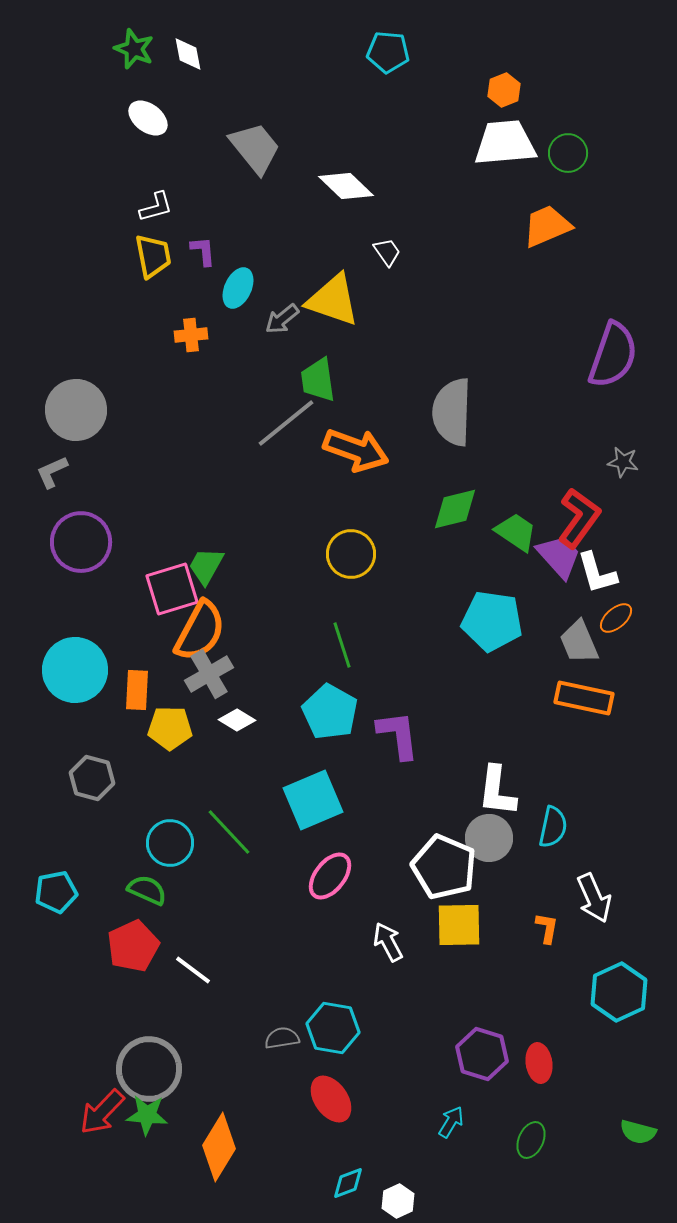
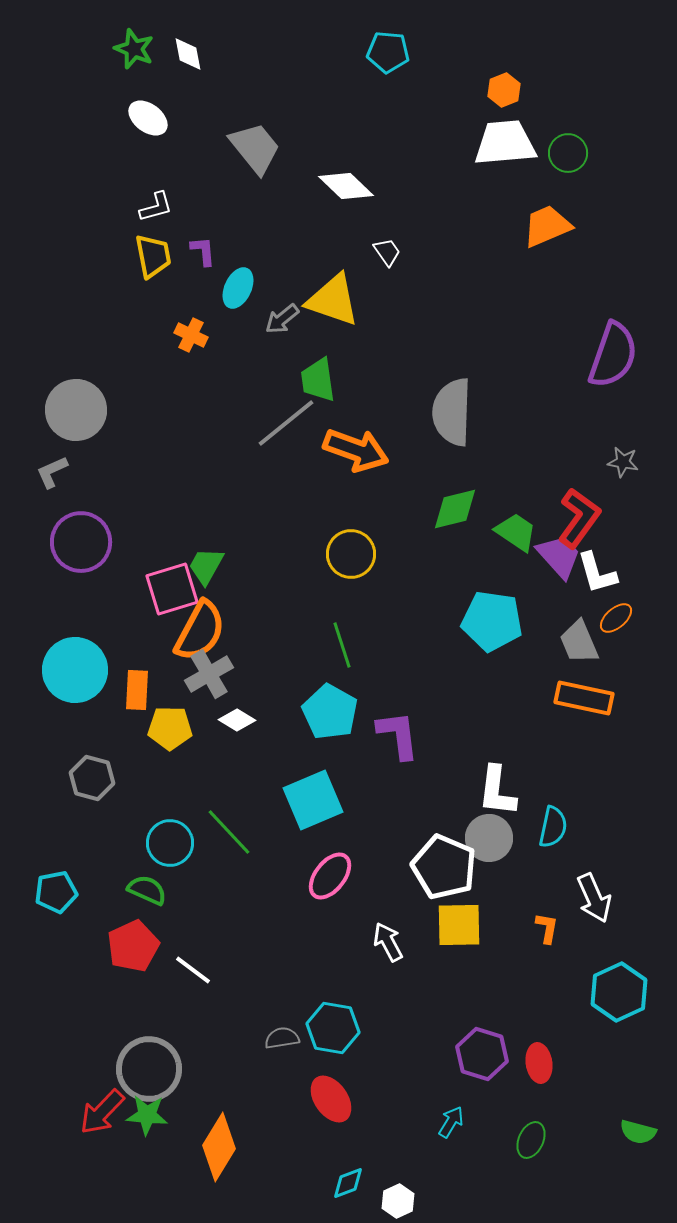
orange cross at (191, 335): rotated 32 degrees clockwise
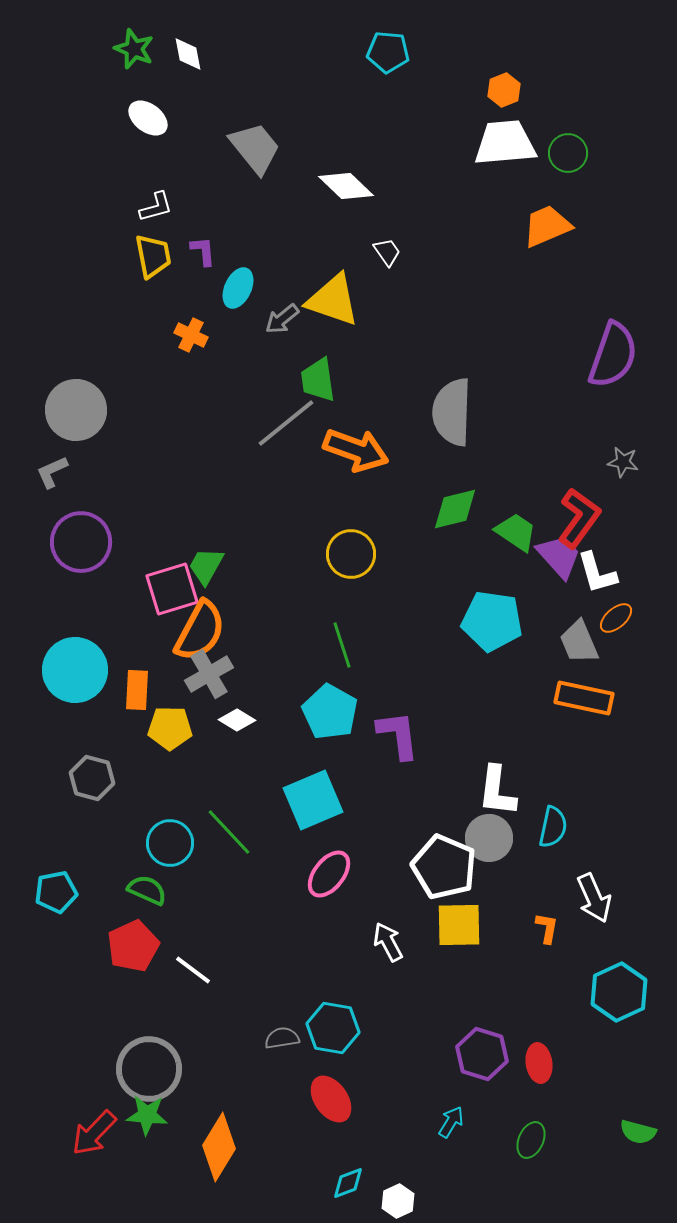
pink ellipse at (330, 876): moved 1 px left, 2 px up
red arrow at (102, 1112): moved 8 px left, 21 px down
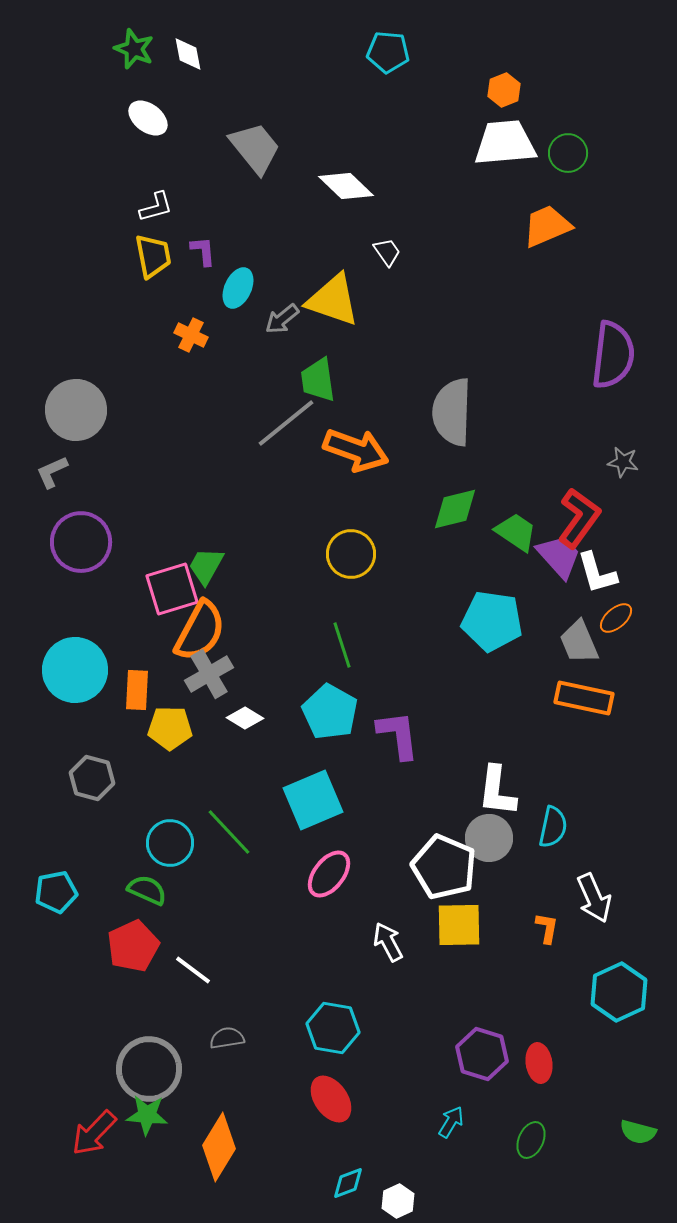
purple semicircle at (613, 355): rotated 12 degrees counterclockwise
white diamond at (237, 720): moved 8 px right, 2 px up
gray semicircle at (282, 1038): moved 55 px left
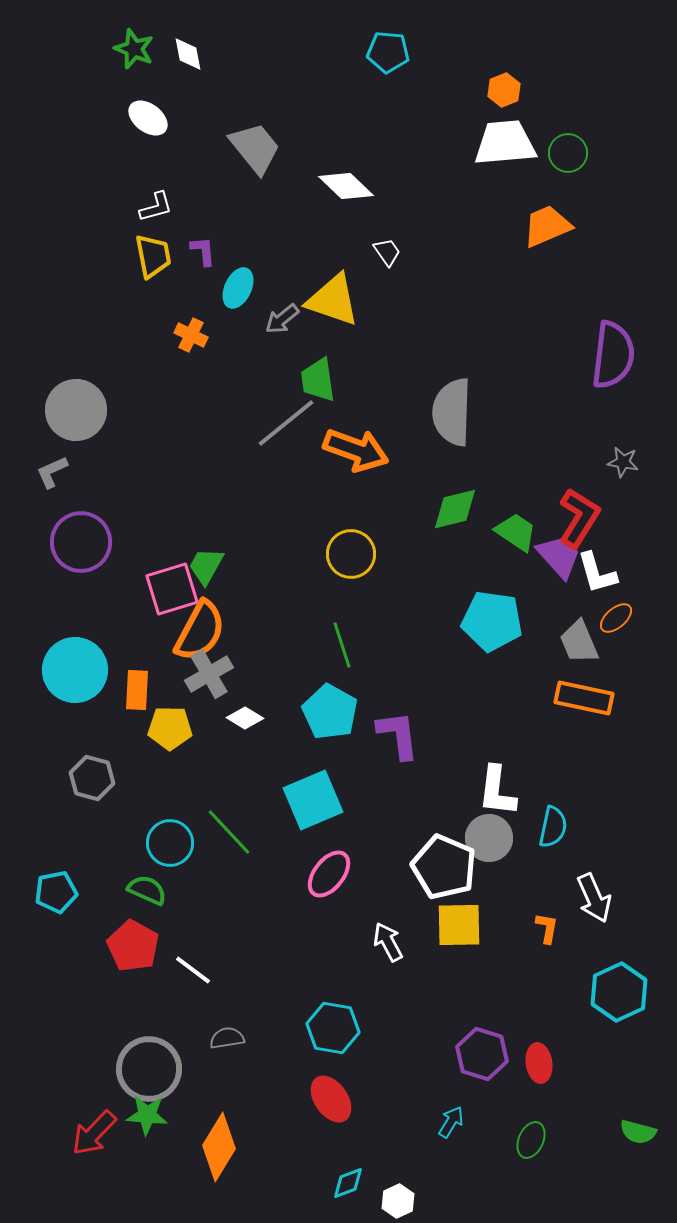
red L-shape at (579, 518): rotated 4 degrees counterclockwise
red pentagon at (133, 946): rotated 18 degrees counterclockwise
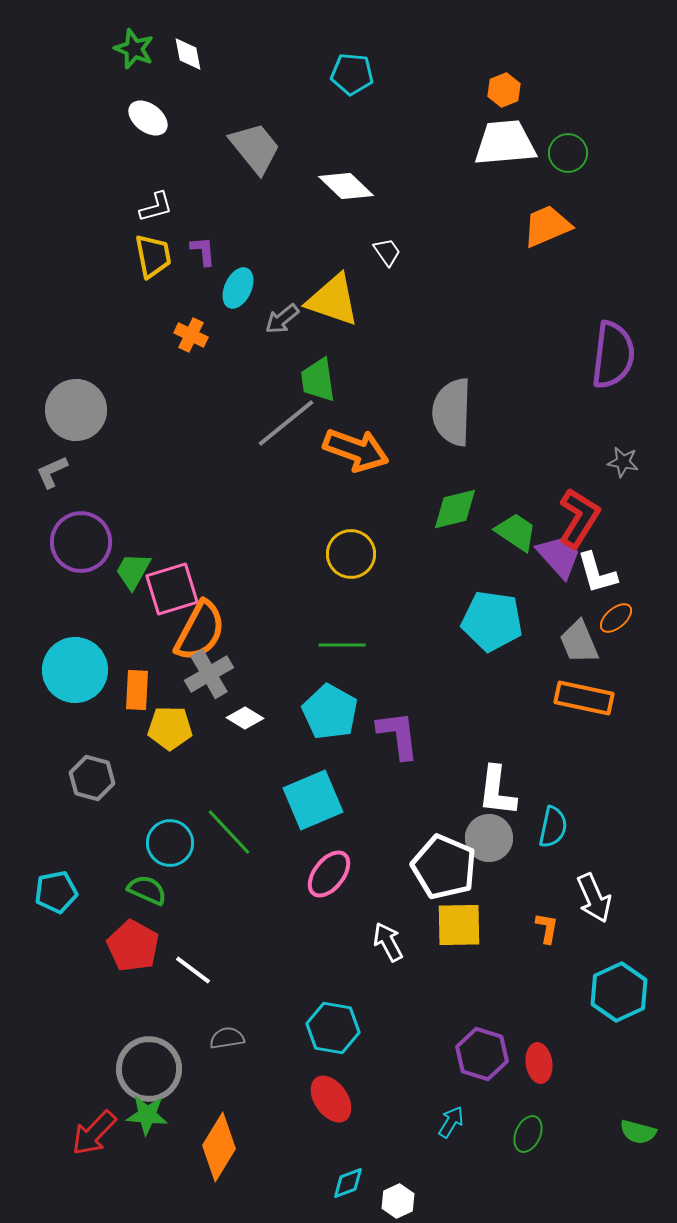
cyan pentagon at (388, 52): moved 36 px left, 22 px down
green trapezoid at (206, 566): moved 73 px left, 5 px down
green line at (342, 645): rotated 72 degrees counterclockwise
green ellipse at (531, 1140): moved 3 px left, 6 px up
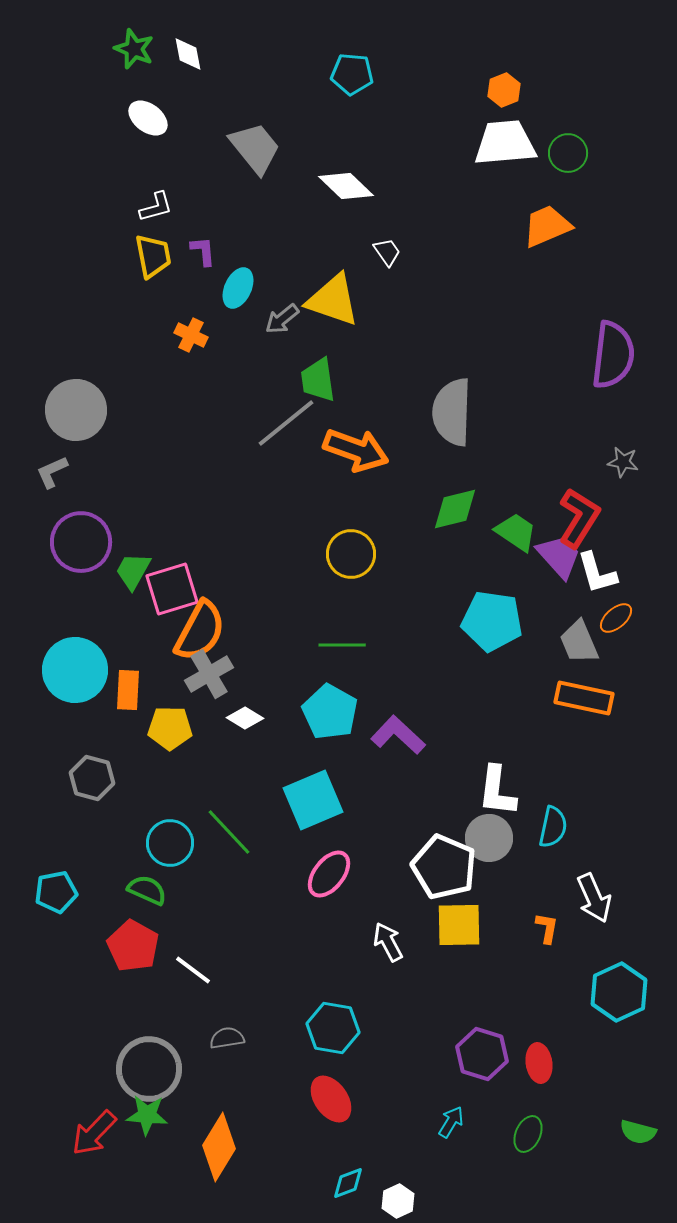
orange rectangle at (137, 690): moved 9 px left
purple L-shape at (398, 735): rotated 40 degrees counterclockwise
